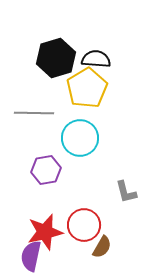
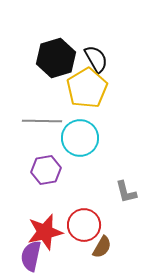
black semicircle: rotated 56 degrees clockwise
gray line: moved 8 px right, 8 px down
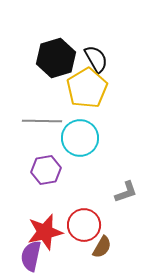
gray L-shape: rotated 95 degrees counterclockwise
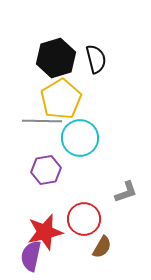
black semicircle: rotated 16 degrees clockwise
yellow pentagon: moved 26 px left, 11 px down
red circle: moved 6 px up
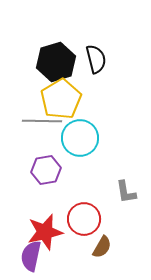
black hexagon: moved 4 px down
gray L-shape: rotated 100 degrees clockwise
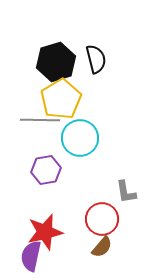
gray line: moved 2 px left, 1 px up
red circle: moved 18 px right
brown semicircle: rotated 10 degrees clockwise
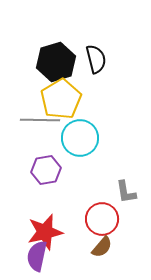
purple semicircle: moved 6 px right
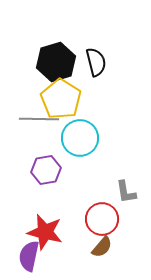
black semicircle: moved 3 px down
yellow pentagon: rotated 9 degrees counterclockwise
gray line: moved 1 px left, 1 px up
red star: rotated 27 degrees clockwise
purple semicircle: moved 8 px left
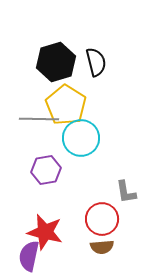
yellow pentagon: moved 5 px right, 6 px down
cyan circle: moved 1 px right
brown semicircle: rotated 45 degrees clockwise
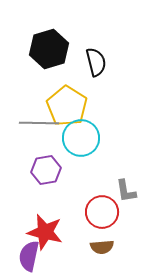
black hexagon: moved 7 px left, 13 px up
yellow pentagon: moved 1 px right, 1 px down
gray line: moved 4 px down
gray L-shape: moved 1 px up
red circle: moved 7 px up
